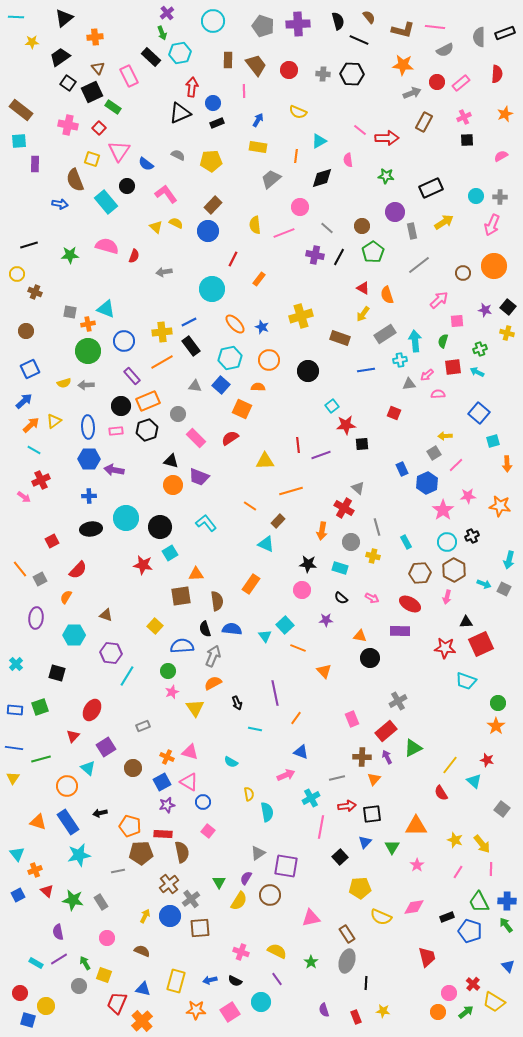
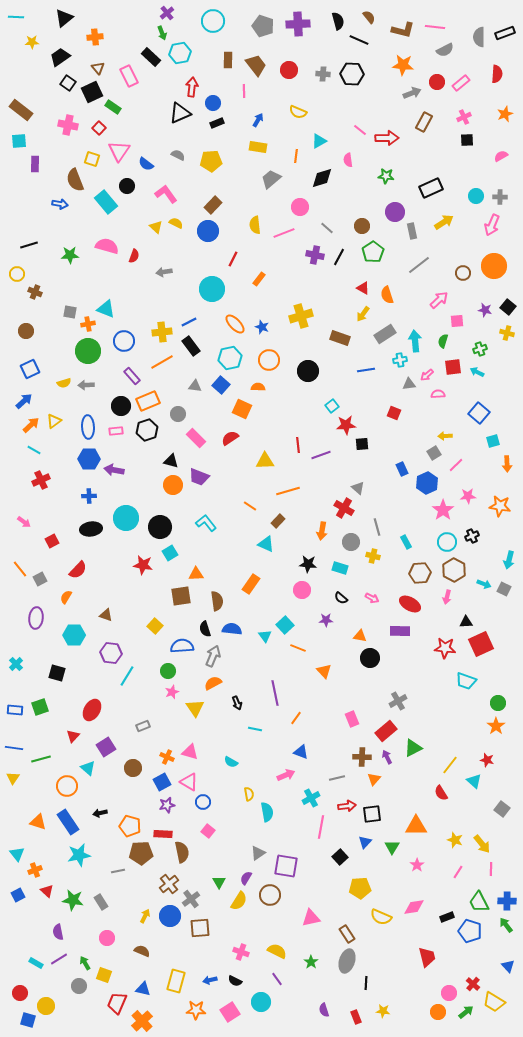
orange line at (291, 491): moved 3 px left
pink arrow at (24, 497): moved 25 px down
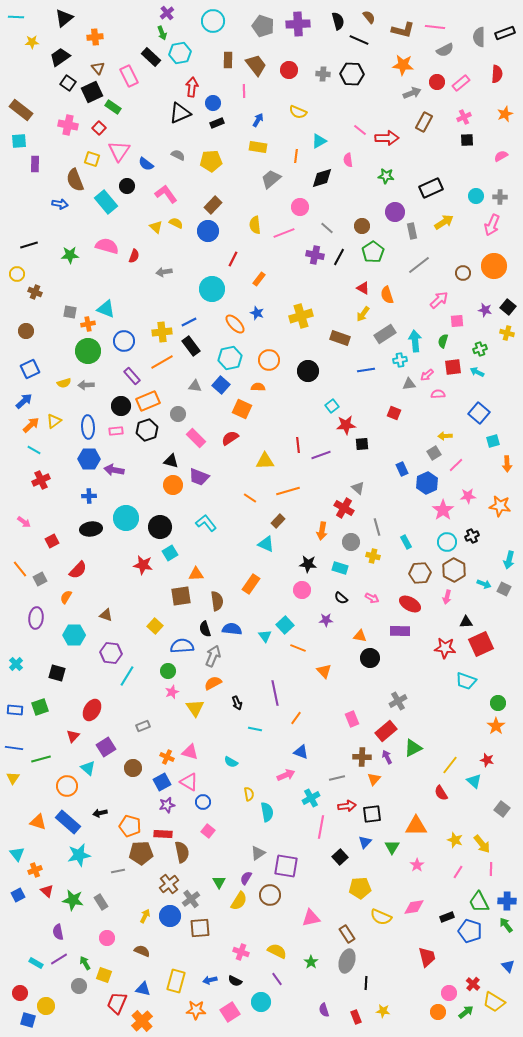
blue star at (262, 327): moved 5 px left, 14 px up
orange line at (250, 506): moved 8 px up
blue rectangle at (68, 822): rotated 15 degrees counterclockwise
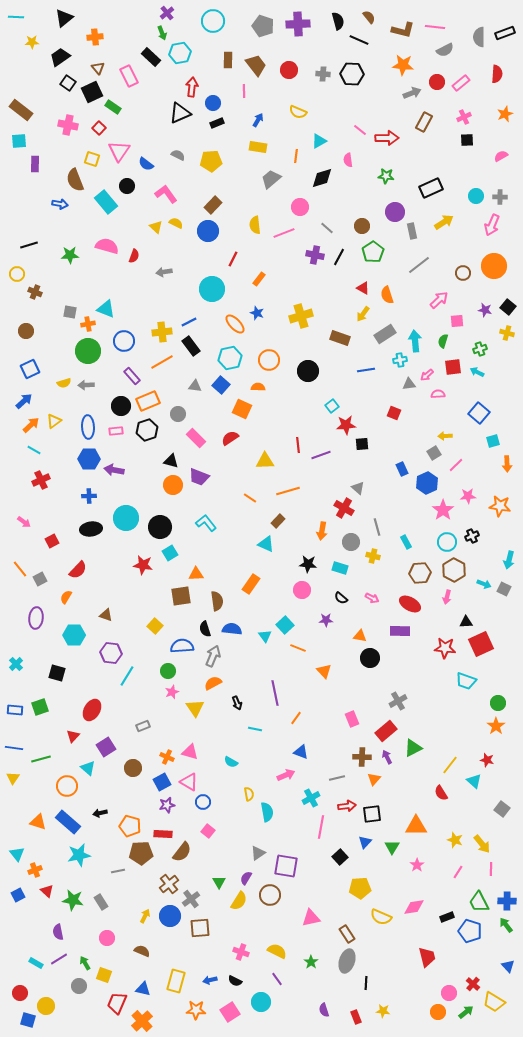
brown semicircle at (182, 852): rotated 50 degrees clockwise
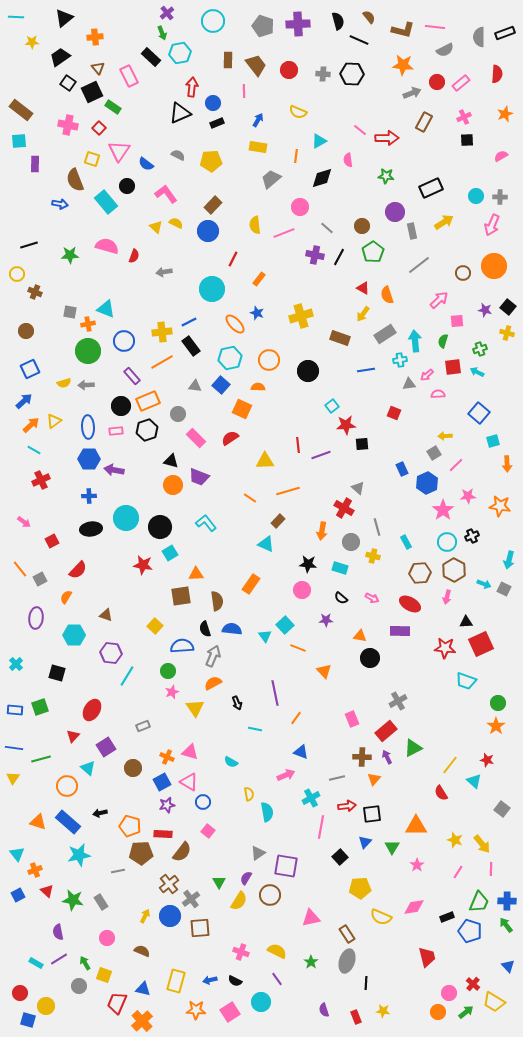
green trapezoid at (479, 902): rotated 130 degrees counterclockwise
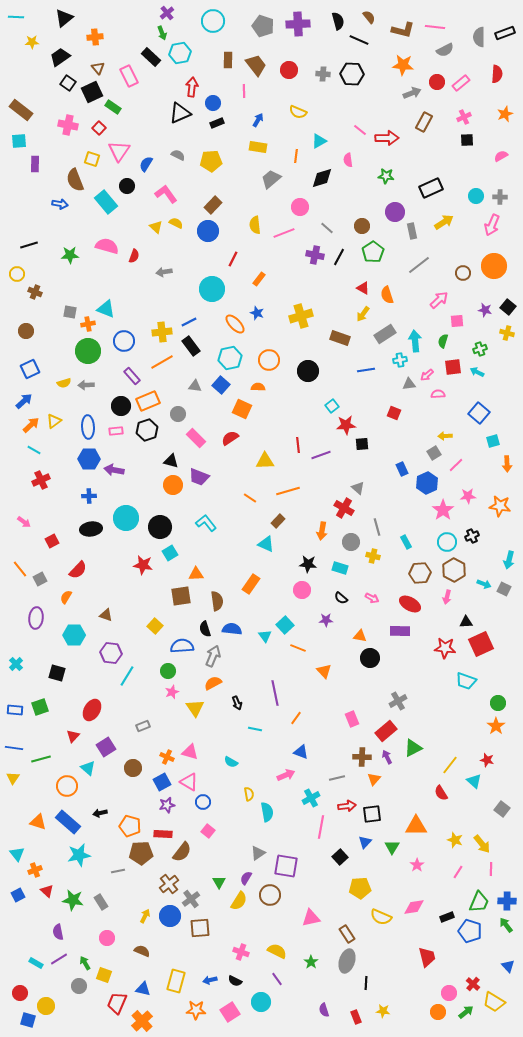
blue semicircle at (146, 164): rotated 84 degrees clockwise
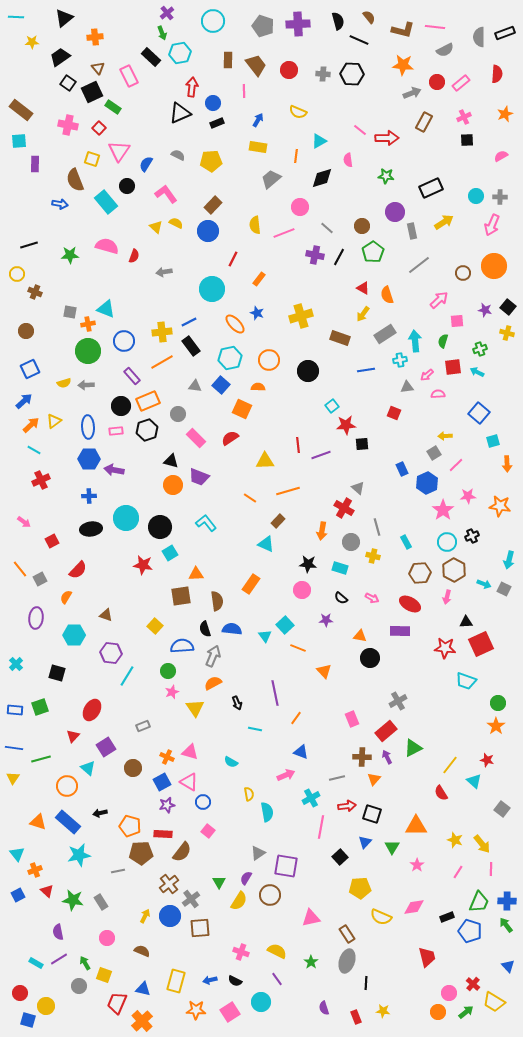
gray triangle at (409, 384): moved 2 px left, 3 px down
black square at (372, 814): rotated 24 degrees clockwise
purple semicircle at (324, 1010): moved 2 px up
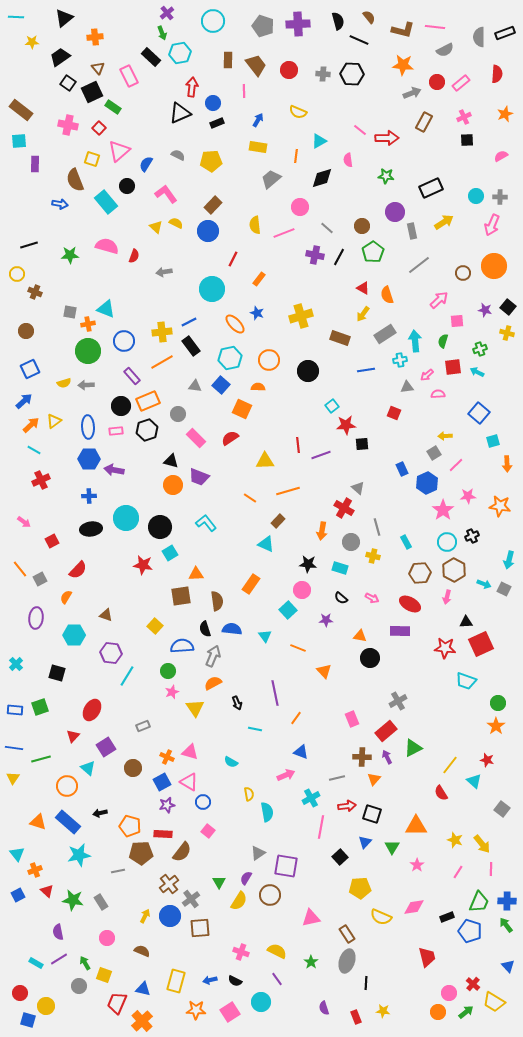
pink triangle at (119, 151): rotated 15 degrees clockwise
cyan square at (285, 625): moved 3 px right, 15 px up
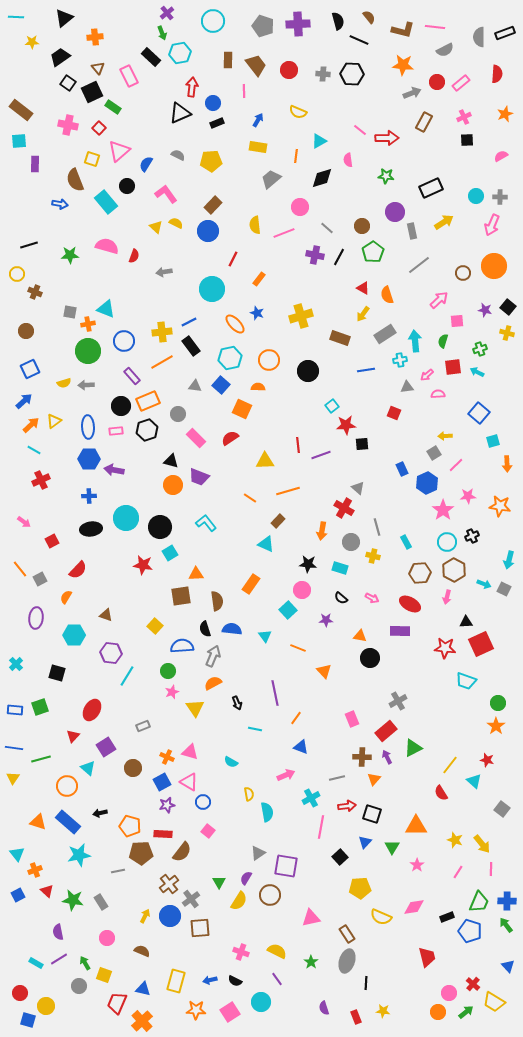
blue triangle at (301, 752): moved 5 px up
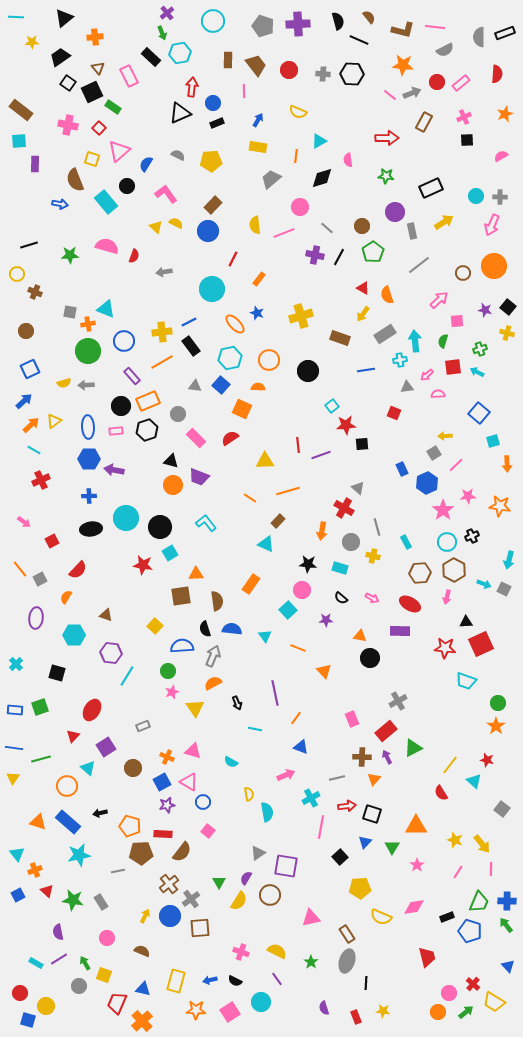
pink line at (360, 130): moved 30 px right, 35 px up
pink triangle at (190, 752): moved 3 px right, 1 px up
